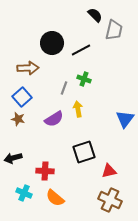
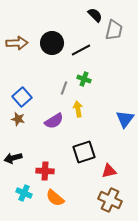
brown arrow: moved 11 px left, 25 px up
purple semicircle: moved 2 px down
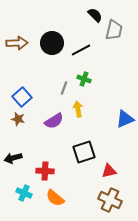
blue triangle: rotated 30 degrees clockwise
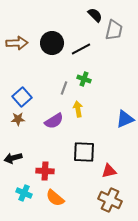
black line: moved 1 px up
brown star: rotated 16 degrees counterclockwise
black square: rotated 20 degrees clockwise
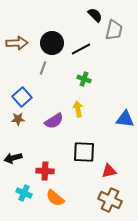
gray line: moved 21 px left, 20 px up
blue triangle: rotated 30 degrees clockwise
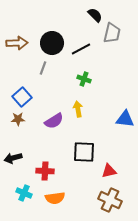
gray trapezoid: moved 2 px left, 3 px down
orange semicircle: rotated 48 degrees counterclockwise
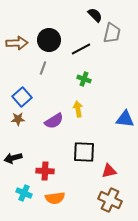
black circle: moved 3 px left, 3 px up
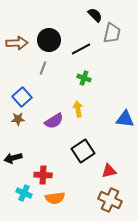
green cross: moved 1 px up
black square: moved 1 px left, 1 px up; rotated 35 degrees counterclockwise
red cross: moved 2 px left, 4 px down
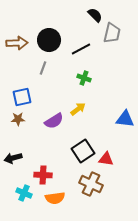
blue square: rotated 30 degrees clockwise
yellow arrow: rotated 63 degrees clockwise
red triangle: moved 3 px left, 12 px up; rotated 21 degrees clockwise
brown cross: moved 19 px left, 16 px up
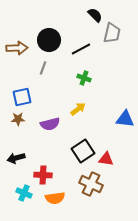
brown arrow: moved 5 px down
purple semicircle: moved 4 px left, 3 px down; rotated 18 degrees clockwise
black arrow: moved 3 px right
